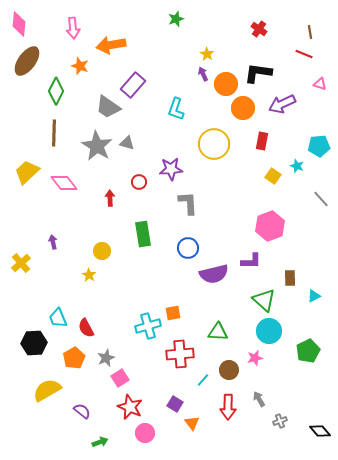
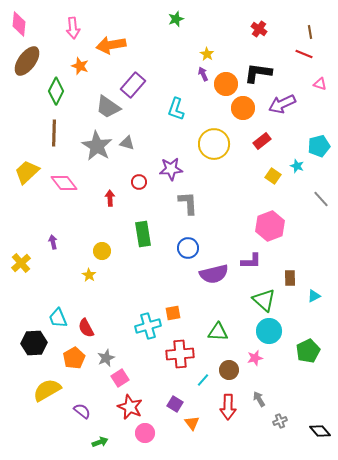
red rectangle at (262, 141): rotated 42 degrees clockwise
cyan pentagon at (319, 146): rotated 10 degrees counterclockwise
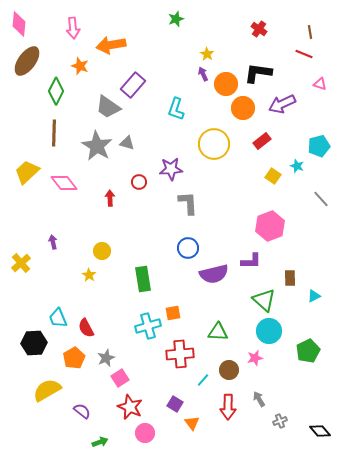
green rectangle at (143, 234): moved 45 px down
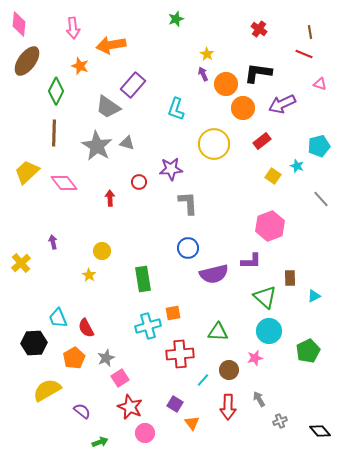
green triangle at (264, 300): moved 1 px right, 3 px up
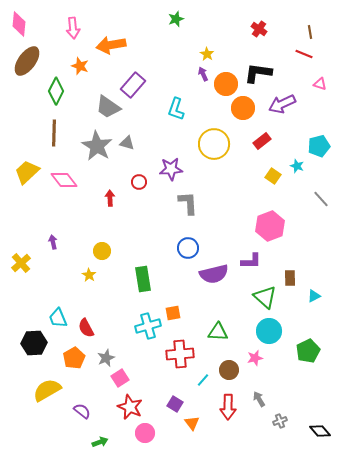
pink diamond at (64, 183): moved 3 px up
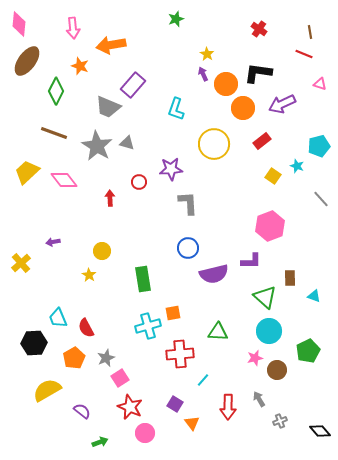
gray trapezoid at (108, 107): rotated 12 degrees counterclockwise
brown line at (54, 133): rotated 72 degrees counterclockwise
purple arrow at (53, 242): rotated 88 degrees counterclockwise
cyan triangle at (314, 296): rotated 48 degrees clockwise
brown circle at (229, 370): moved 48 px right
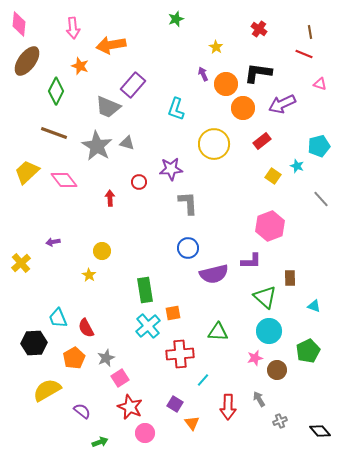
yellow star at (207, 54): moved 9 px right, 7 px up
green rectangle at (143, 279): moved 2 px right, 11 px down
cyan triangle at (314, 296): moved 10 px down
cyan cross at (148, 326): rotated 25 degrees counterclockwise
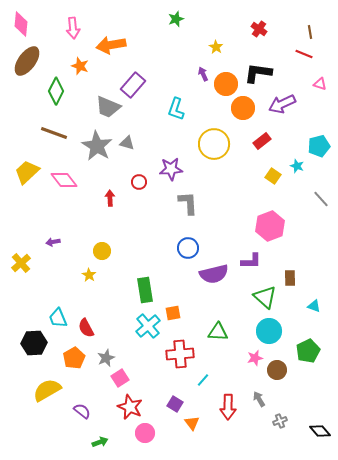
pink diamond at (19, 24): moved 2 px right
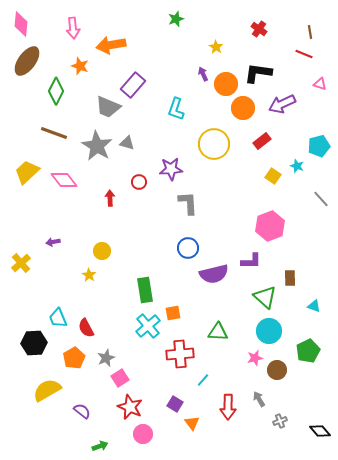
pink circle at (145, 433): moved 2 px left, 1 px down
green arrow at (100, 442): moved 4 px down
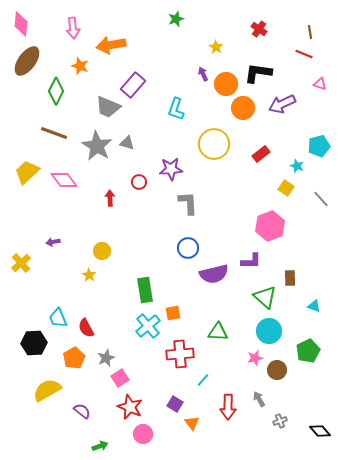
red rectangle at (262, 141): moved 1 px left, 13 px down
yellow square at (273, 176): moved 13 px right, 12 px down
